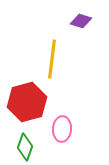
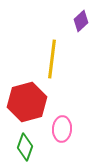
purple diamond: rotated 60 degrees counterclockwise
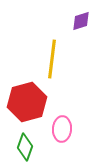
purple diamond: rotated 25 degrees clockwise
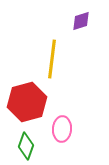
green diamond: moved 1 px right, 1 px up
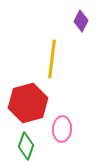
purple diamond: rotated 45 degrees counterclockwise
red hexagon: moved 1 px right, 1 px down
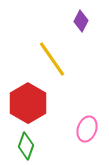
yellow line: rotated 42 degrees counterclockwise
red hexagon: rotated 15 degrees counterclockwise
pink ellipse: moved 25 px right; rotated 15 degrees clockwise
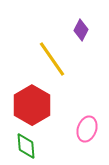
purple diamond: moved 9 px down
red hexagon: moved 4 px right, 2 px down
green diamond: rotated 24 degrees counterclockwise
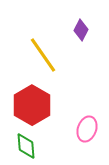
yellow line: moved 9 px left, 4 px up
